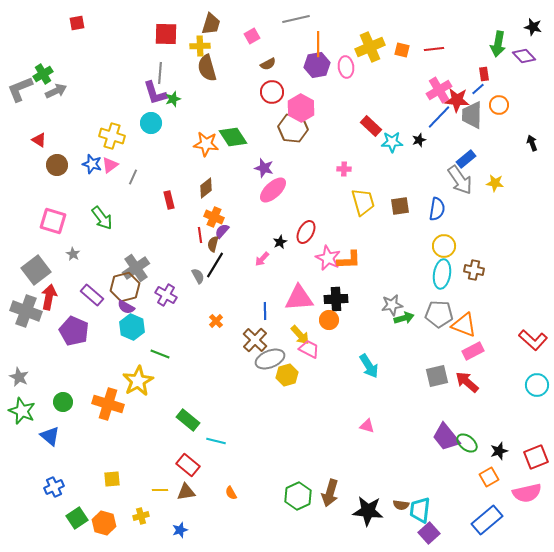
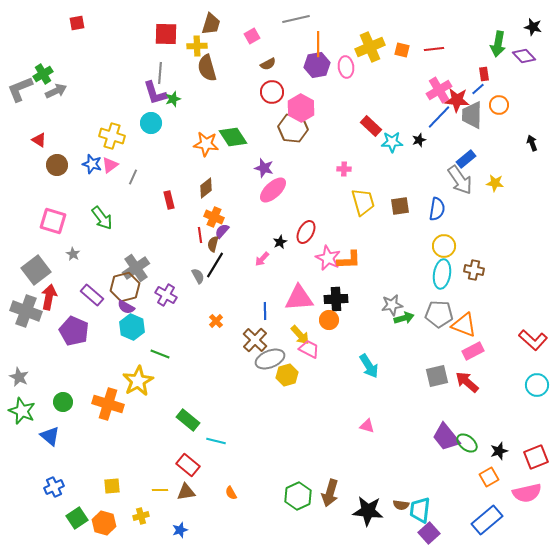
yellow cross at (200, 46): moved 3 px left
yellow square at (112, 479): moved 7 px down
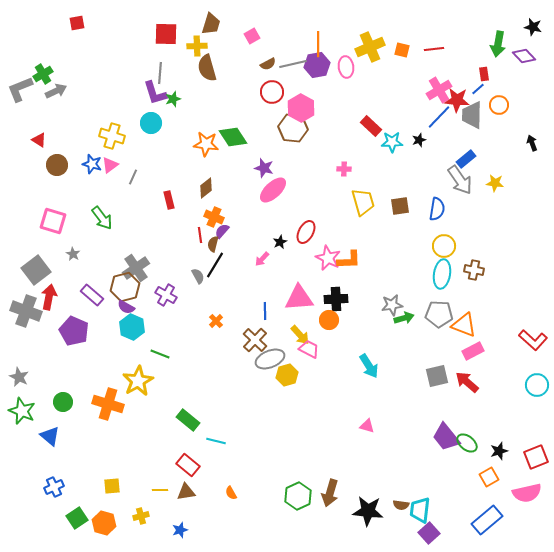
gray line at (296, 19): moved 3 px left, 45 px down
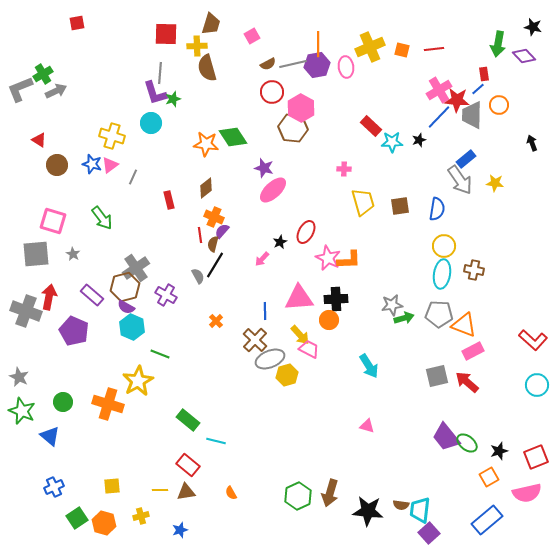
gray square at (36, 270): moved 16 px up; rotated 32 degrees clockwise
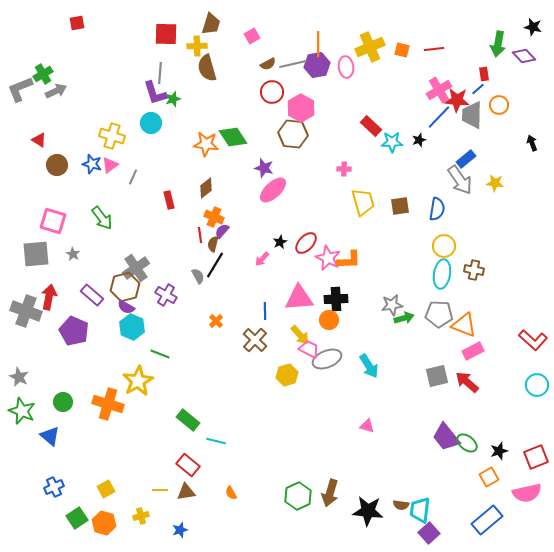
brown hexagon at (293, 128): moved 6 px down
red ellipse at (306, 232): moved 11 px down; rotated 15 degrees clockwise
gray ellipse at (270, 359): moved 57 px right
yellow square at (112, 486): moved 6 px left, 3 px down; rotated 24 degrees counterclockwise
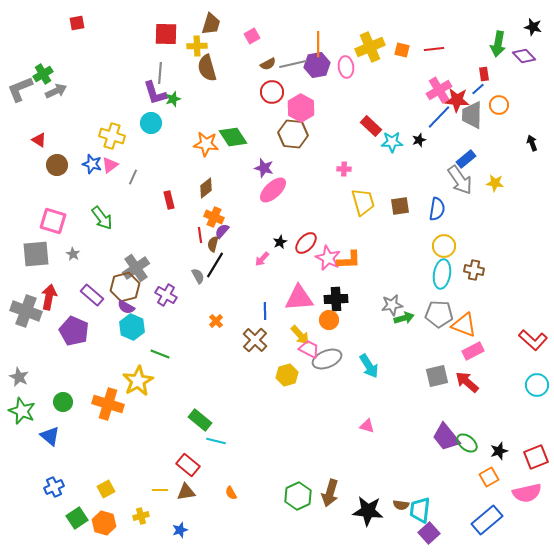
green rectangle at (188, 420): moved 12 px right
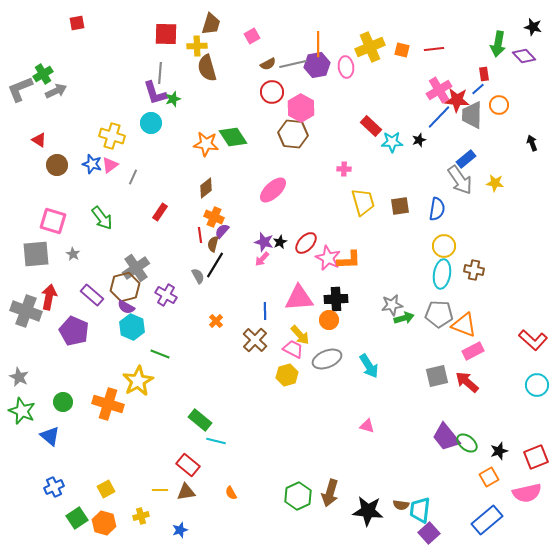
purple star at (264, 168): moved 74 px down
red rectangle at (169, 200): moved 9 px left, 12 px down; rotated 48 degrees clockwise
pink trapezoid at (309, 349): moved 16 px left
